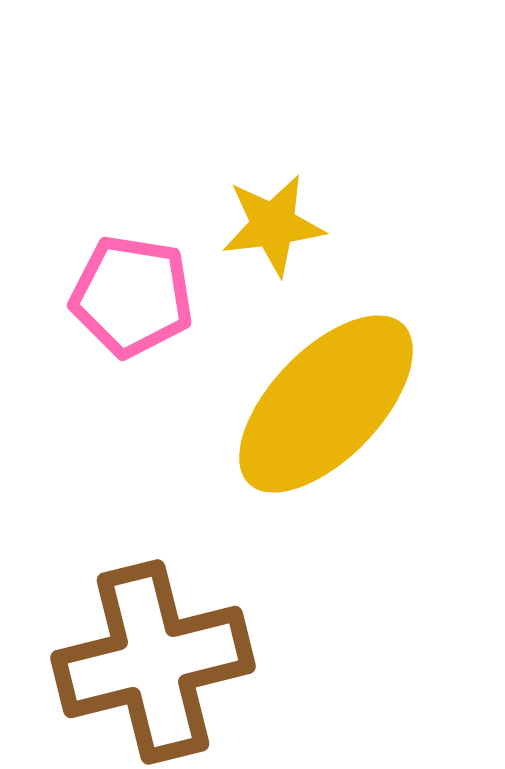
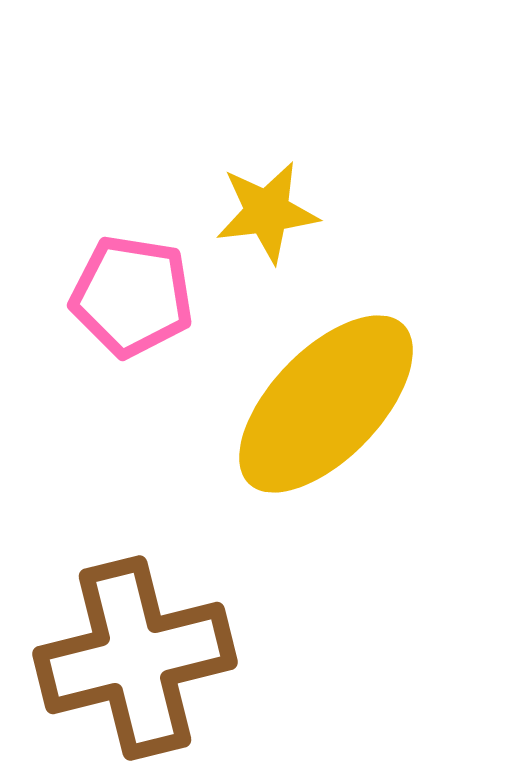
yellow star: moved 6 px left, 13 px up
brown cross: moved 18 px left, 4 px up
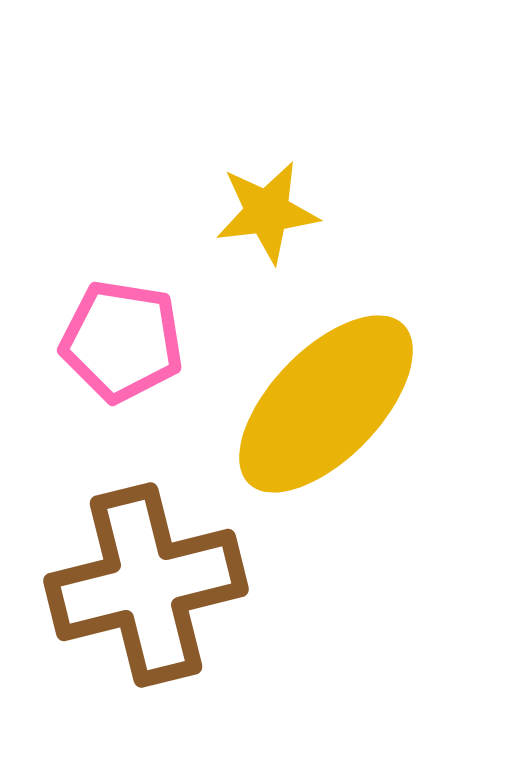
pink pentagon: moved 10 px left, 45 px down
brown cross: moved 11 px right, 73 px up
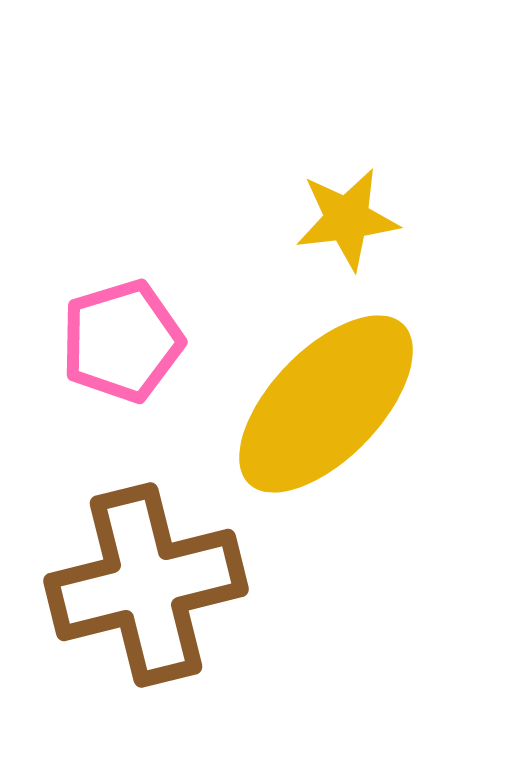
yellow star: moved 80 px right, 7 px down
pink pentagon: rotated 26 degrees counterclockwise
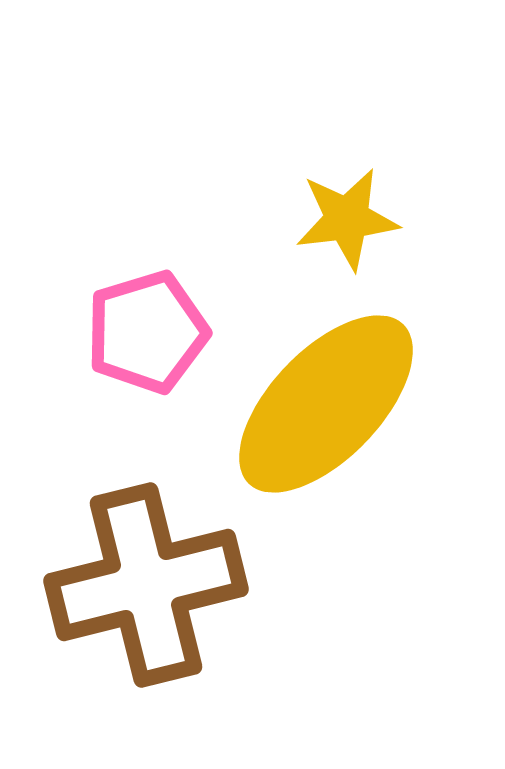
pink pentagon: moved 25 px right, 9 px up
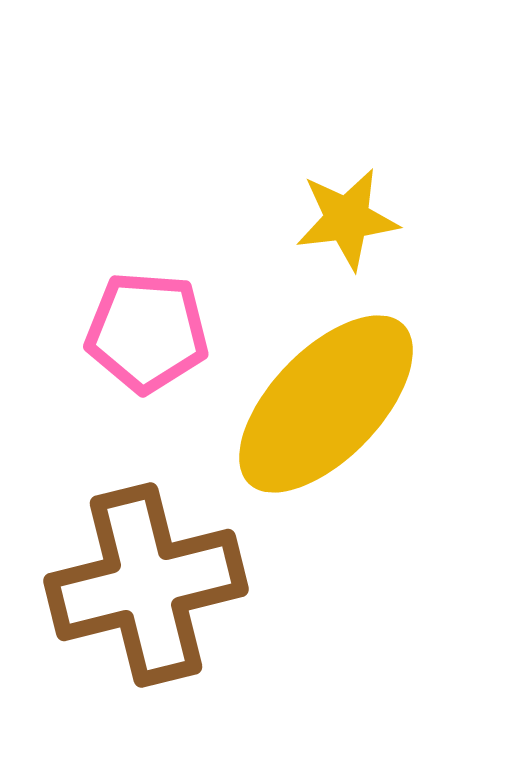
pink pentagon: rotated 21 degrees clockwise
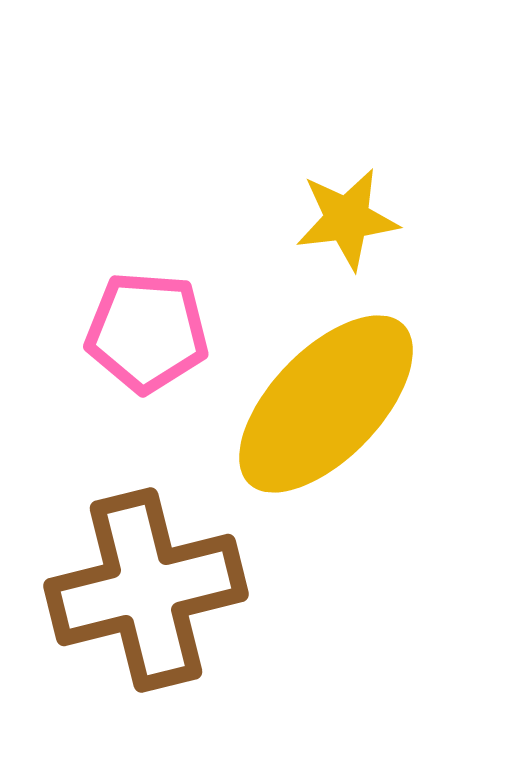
brown cross: moved 5 px down
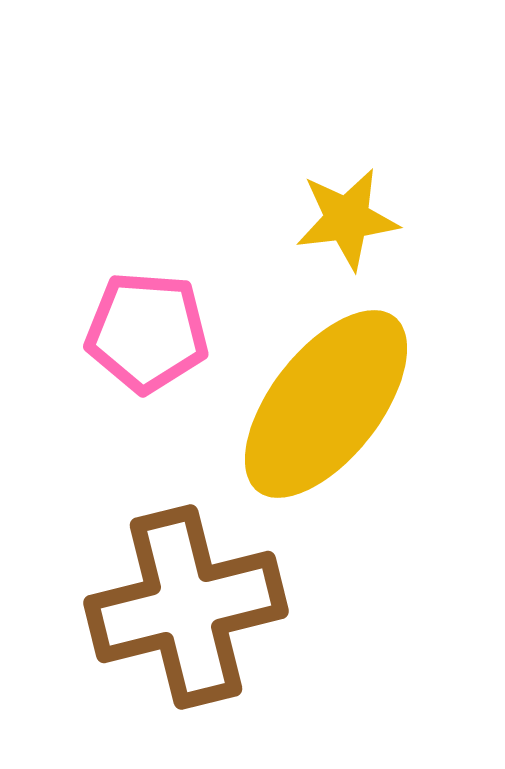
yellow ellipse: rotated 6 degrees counterclockwise
brown cross: moved 40 px right, 17 px down
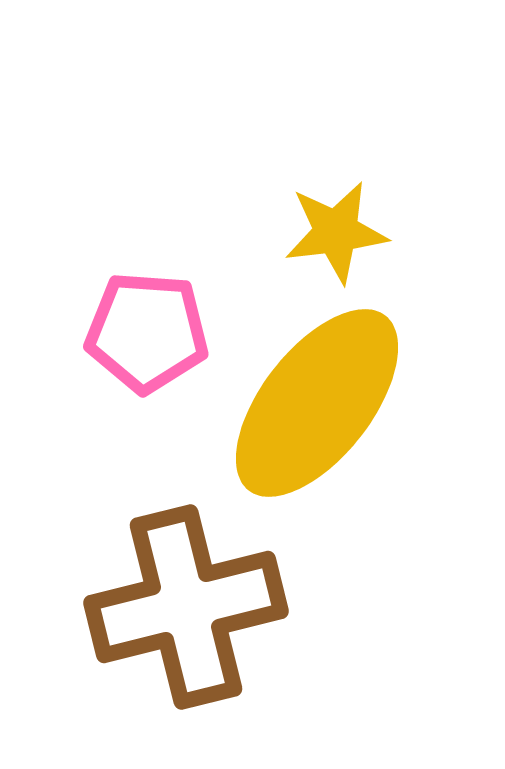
yellow star: moved 11 px left, 13 px down
yellow ellipse: moved 9 px left, 1 px up
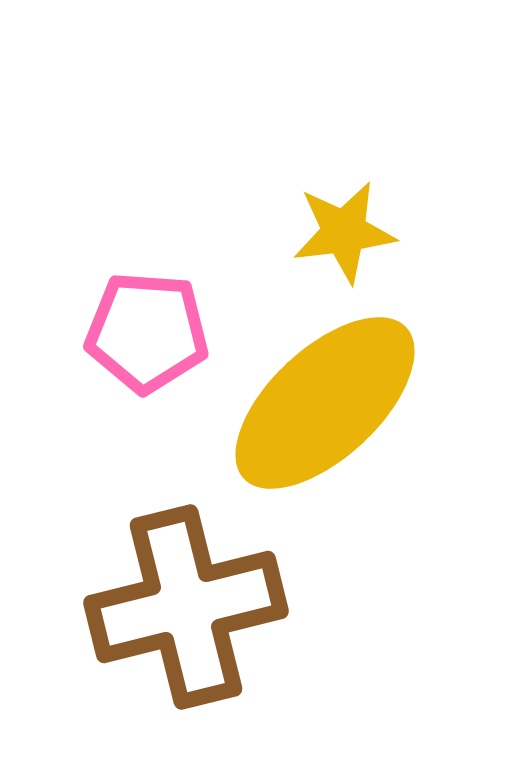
yellow star: moved 8 px right
yellow ellipse: moved 8 px right; rotated 9 degrees clockwise
